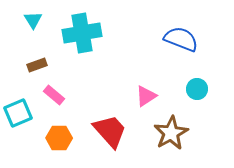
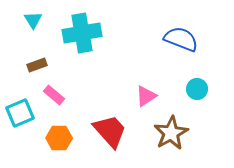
cyan square: moved 2 px right
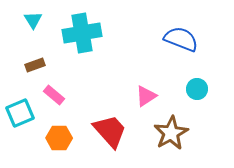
brown rectangle: moved 2 px left
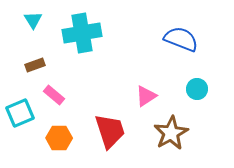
red trapezoid: rotated 24 degrees clockwise
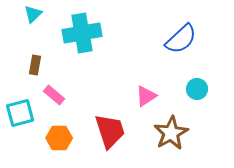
cyan triangle: moved 6 px up; rotated 18 degrees clockwise
blue semicircle: rotated 116 degrees clockwise
brown rectangle: rotated 60 degrees counterclockwise
cyan square: rotated 8 degrees clockwise
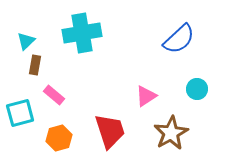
cyan triangle: moved 7 px left, 27 px down
blue semicircle: moved 2 px left
orange hexagon: rotated 15 degrees counterclockwise
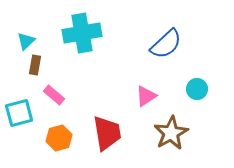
blue semicircle: moved 13 px left, 5 px down
cyan square: moved 1 px left
red trapezoid: moved 3 px left, 2 px down; rotated 9 degrees clockwise
